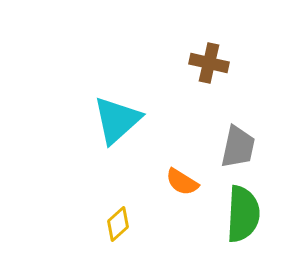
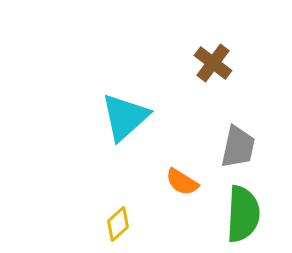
brown cross: moved 4 px right; rotated 24 degrees clockwise
cyan triangle: moved 8 px right, 3 px up
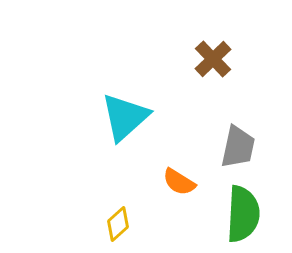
brown cross: moved 4 px up; rotated 9 degrees clockwise
orange semicircle: moved 3 px left
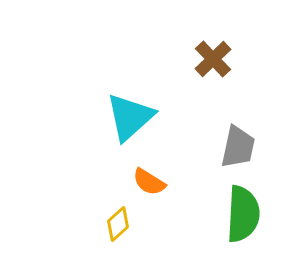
cyan triangle: moved 5 px right
orange semicircle: moved 30 px left
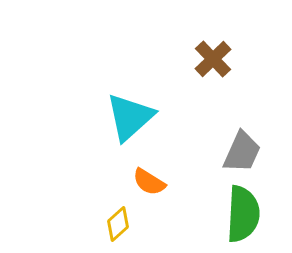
gray trapezoid: moved 4 px right, 5 px down; rotated 12 degrees clockwise
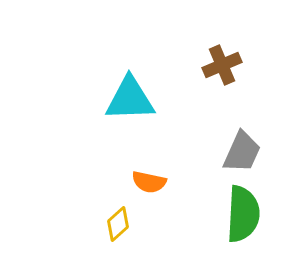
brown cross: moved 9 px right, 6 px down; rotated 21 degrees clockwise
cyan triangle: moved 18 px up; rotated 40 degrees clockwise
orange semicircle: rotated 20 degrees counterclockwise
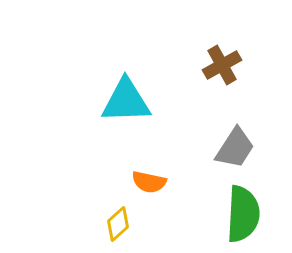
brown cross: rotated 6 degrees counterclockwise
cyan triangle: moved 4 px left, 2 px down
gray trapezoid: moved 7 px left, 4 px up; rotated 9 degrees clockwise
